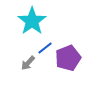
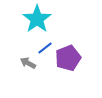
cyan star: moved 5 px right, 2 px up
gray arrow: rotated 77 degrees clockwise
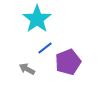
purple pentagon: moved 4 px down
gray arrow: moved 1 px left, 6 px down
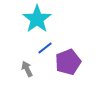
gray arrow: rotated 35 degrees clockwise
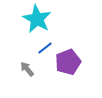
cyan star: rotated 8 degrees counterclockwise
gray arrow: rotated 14 degrees counterclockwise
